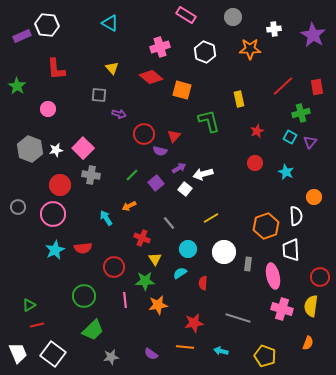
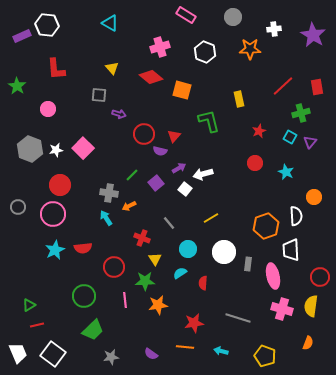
red star at (257, 131): moved 2 px right
gray cross at (91, 175): moved 18 px right, 18 px down
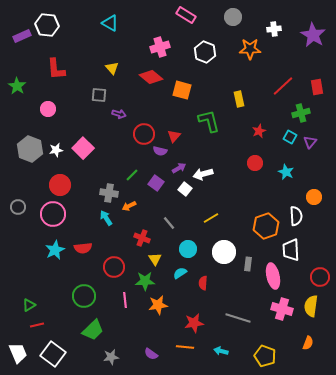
purple square at (156, 183): rotated 14 degrees counterclockwise
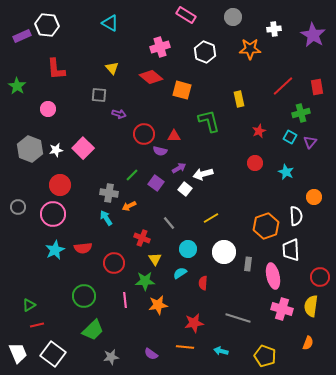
red triangle at (174, 136): rotated 48 degrees clockwise
red circle at (114, 267): moved 4 px up
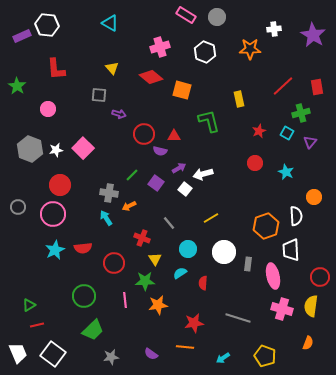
gray circle at (233, 17): moved 16 px left
cyan square at (290, 137): moved 3 px left, 4 px up
cyan arrow at (221, 351): moved 2 px right, 7 px down; rotated 48 degrees counterclockwise
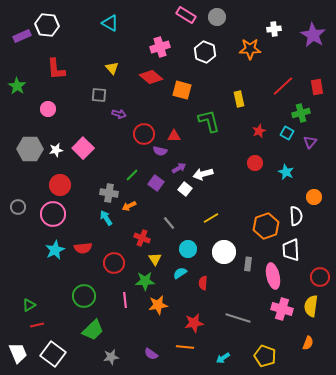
gray hexagon at (30, 149): rotated 20 degrees counterclockwise
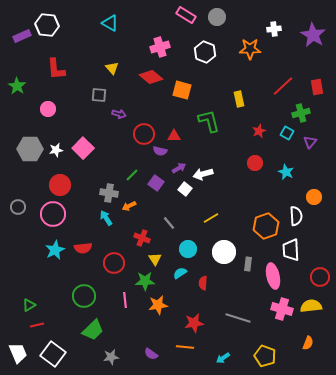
yellow semicircle at (311, 306): rotated 75 degrees clockwise
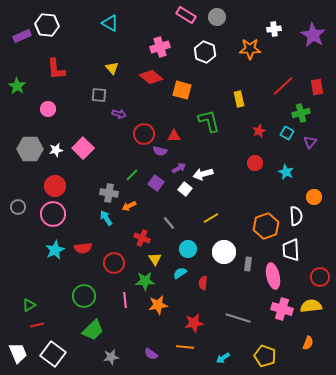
red circle at (60, 185): moved 5 px left, 1 px down
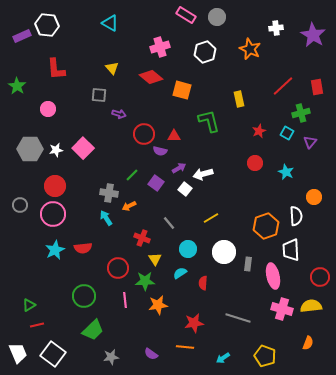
white cross at (274, 29): moved 2 px right, 1 px up
orange star at (250, 49): rotated 25 degrees clockwise
white hexagon at (205, 52): rotated 20 degrees clockwise
gray circle at (18, 207): moved 2 px right, 2 px up
red circle at (114, 263): moved 4 px right, 5 px down
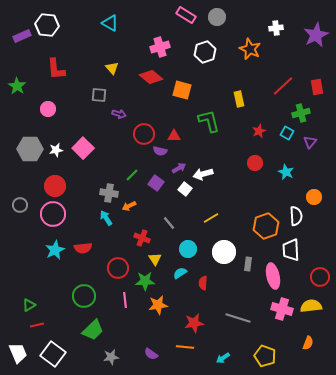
purple star at (313, 35): moved 3 px right; rotated 15 degrees clockwise
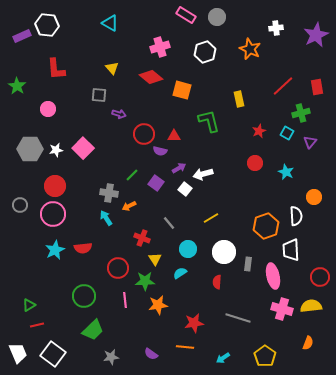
red semicircle at (203, 283): moved 14 px right, 1 px up
yellow pentagon at (265, 356): rotated 15 degrees clockwise
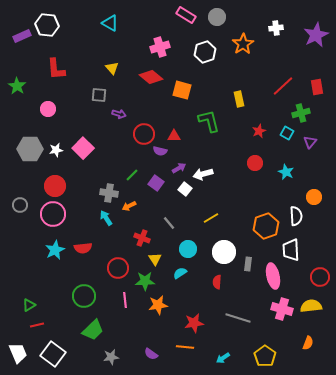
orange star at (250, 49): moved 7 px left, 5 px up; rotated 15 degrees clockwise
